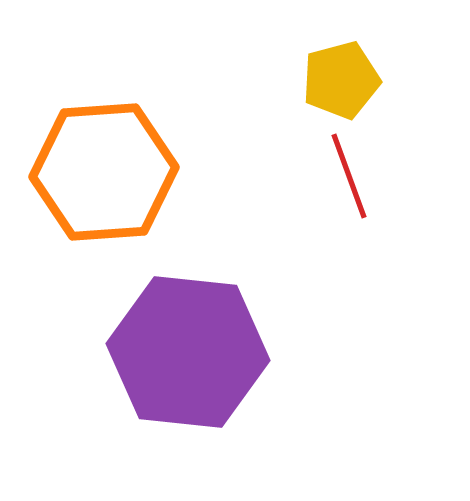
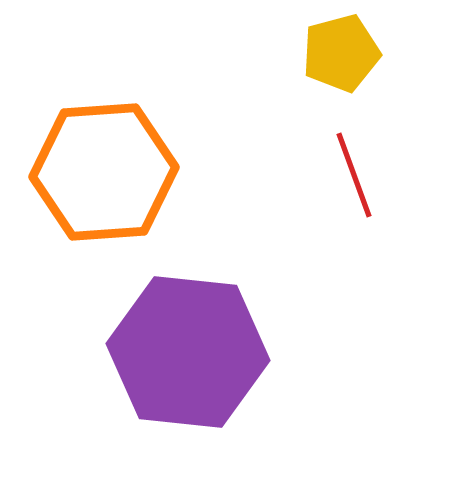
yellow pentagon: moved 27 px up
red line: moved 5 px right, 1 px up
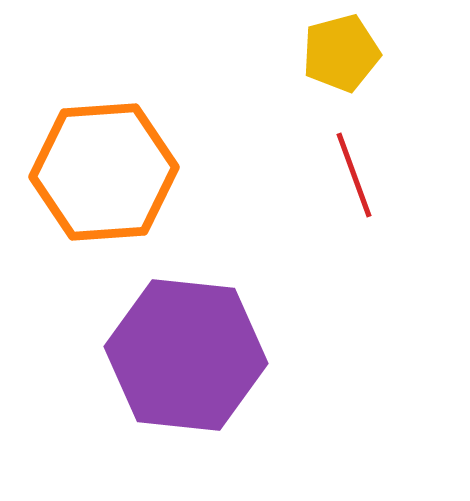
purple hexagon: moved 2 px left, 3 px down
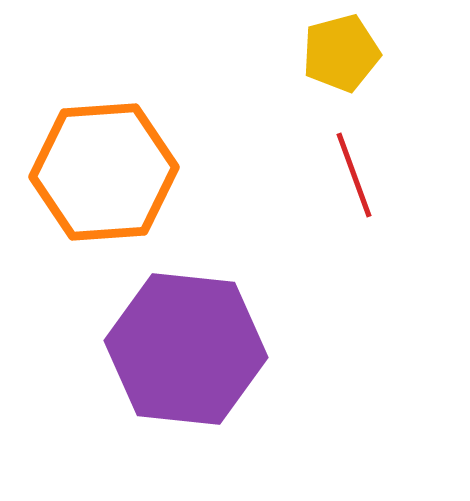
purple hexagon: moved 6 px up
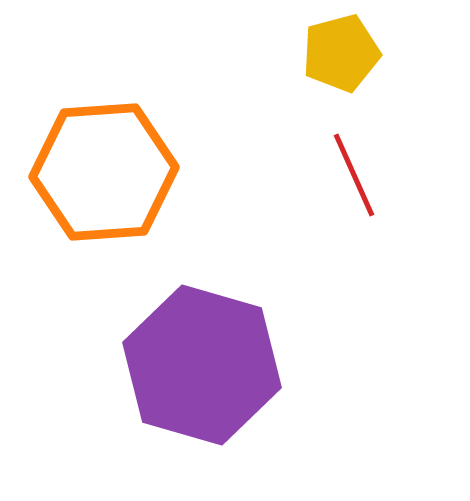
red line: rotated 4 degrees counterclockwise
purple hexagon: moved 16 px right, 16 px down; rotated 10 degrees clockwise
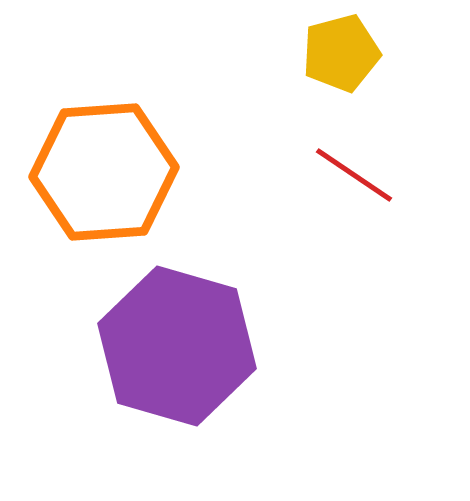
red line: rotated 32 degrees counterclockwise
purple hexagon: moved 25 px left, 19 px up
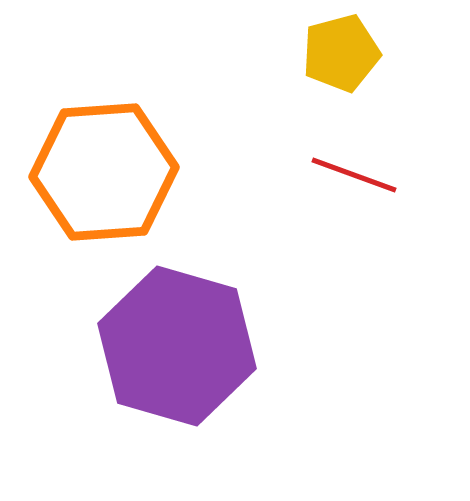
red line: rotated 14 degrees counterclockwise
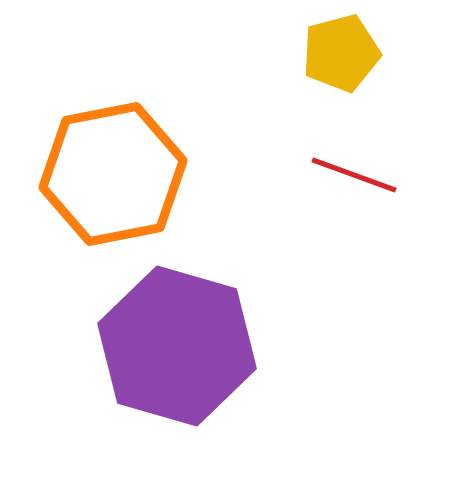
orange hexagon: moved 9 px right, 2 px down; rotated 7 degrees counterclockwise
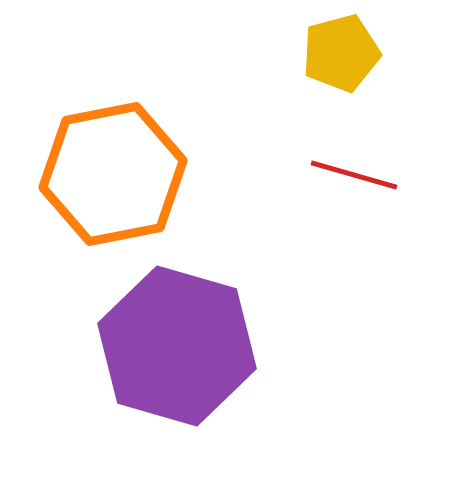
red line: rotated 4 degrees counterclockwise
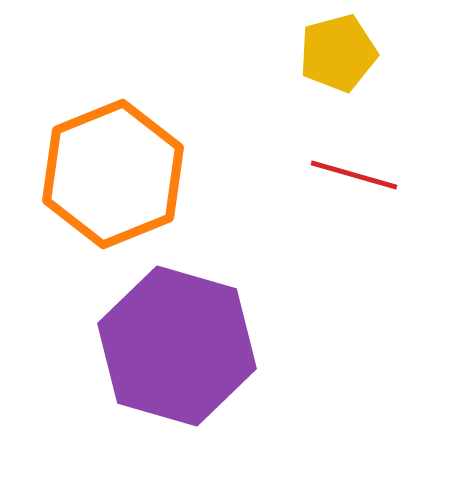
yellow pentagon: moved 3 px left
orange hexagon: rotated 11 degrees counterclockwise
